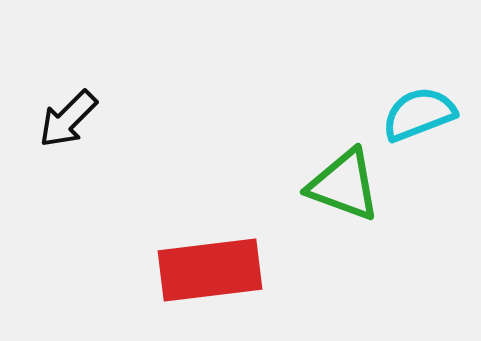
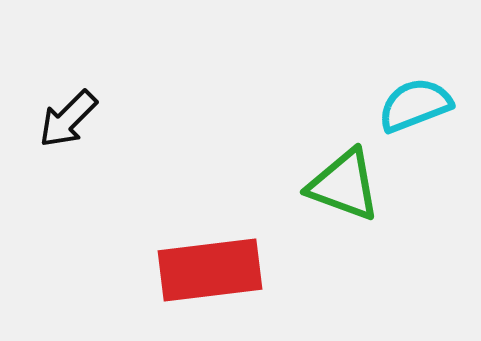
cyan semicircle: moved 4 px left, 9 px up
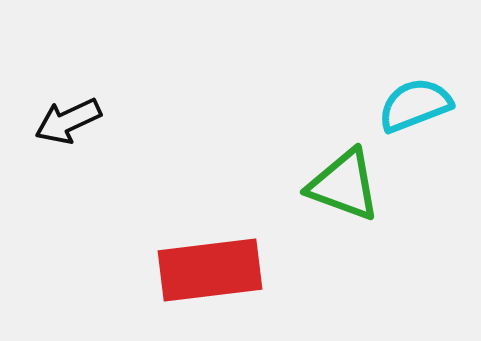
black arrow: moved 2 px down; rotated 20 degrees clockwise
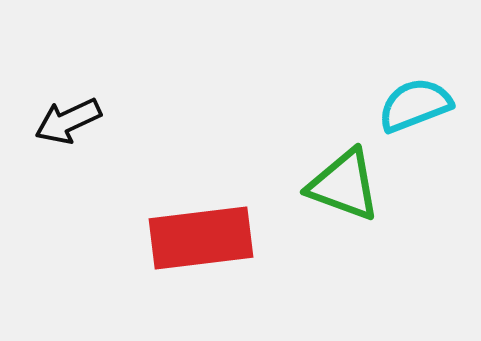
red rectangle: moved 9 px left, 32 px up
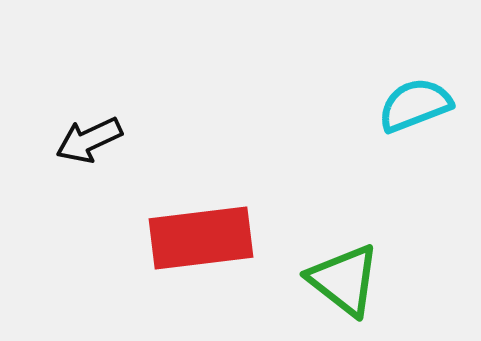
black arrow: moved 21 px right, 19 px down
green triangle: moved 95 px down; rotated 18 degrees clockwise
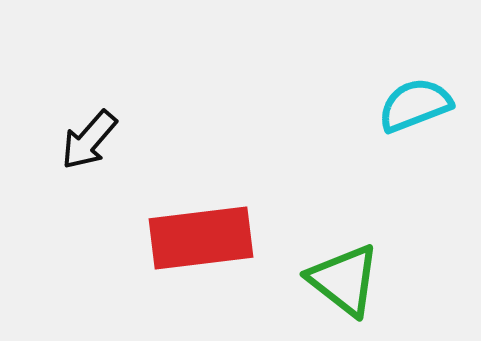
black arrow: rotated 24 degrees counterclockwise
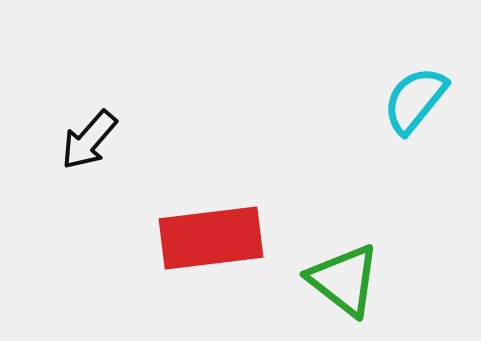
cyan semicircle: moved 5 px up; rotated 30 degrees counterclockwise
red rectangle: moved 10 px right
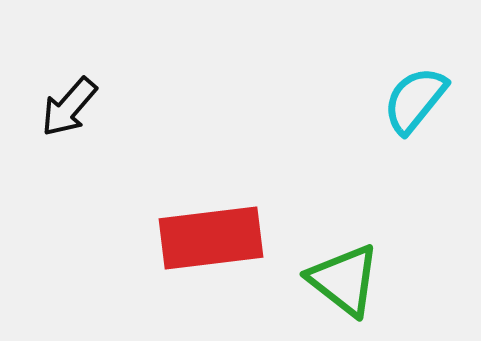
black arrow: moved 20 px left, 33 px up
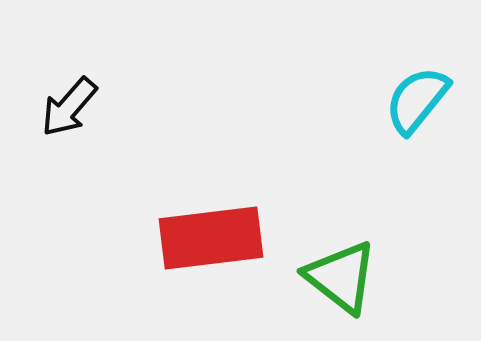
cyan semicircle: moved 2 px right
green triangle: moved 3 px left, 3 px up
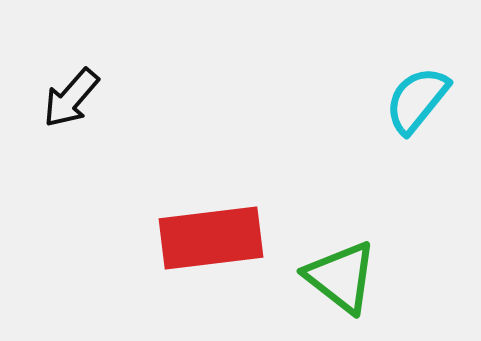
black arrow: moved 2 px right, 9 px up
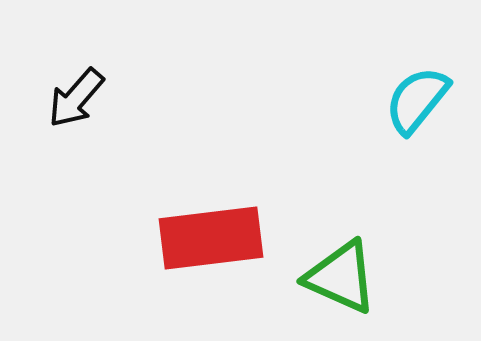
black arrow: moved 5 px right
green triangle: rotated 14 degrees counterclockwise
